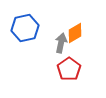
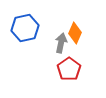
orange diamond: rotated 35 degrees counterclockwise
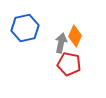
orange diamond: moved 3 px down
red pentagon: moved 5 px up; rotated 25 degrees counterclockwise
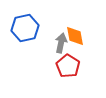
orange diamond: rotated 35 degrees counterclockwise
red pentagon: moved 1 px left, 2 px down; rotated 20 degrees clockwise
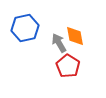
gray arrow: moved 2 px left; rotated 42 degrees counterclockwise
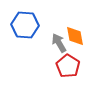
blue hexagon: moved 3 px up; rotated 16 degrees clockwise
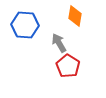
orange diamond: moved 20 px up; rotated 20 degrees clockwise
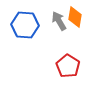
orange diamond: moved 1 px down
gray arrow: moved 22 px up
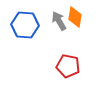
red pentagon: rotated 20 degrees counterclockwise
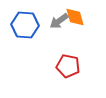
orange diamond: rotated 25 degrees counterclockwise
gray arrow: rotated 96 degrees counterclockwise
